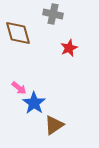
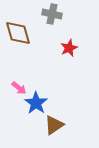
gray cross: moved 1 px left
blue star: moved 2 px right
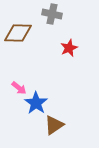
brown diamond: rotated 72 degrees counterclockwise
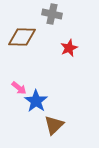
brown diamond: moved 4 px right, 4 px down
blue star: moved 2 px up
brown triangle: rotated 10 degrees counterclockwise
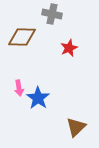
pink arrow: rotated 42 degrees clockwise
blue star: moved 2 px right, 3 px up
brown triangle: moved 22 px right, 2 px down
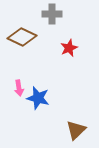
gray cross: rotated 12 degrees counterclockwise
brown diamond: rotated 24 degrees clockwise
blue star: rotated 20 degrees counterclockwise
brown triangle: moved 3 px down
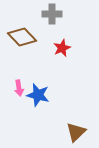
brown diamond: rotated 20 degrees clockwise
red star: moved 7 px left
blue star: moved 3 px up
brown triangle: moved 2 px down
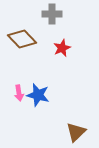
brown diamond: moved 2 px down
pink arrow: moved 5 px down
